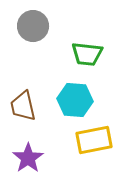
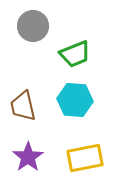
green trapezoid: moved 12 px left; rotated 28 degrees counterclockwise
yellow rectangle: moved 9 px left, 18 px down
purple star: moved 1 px up
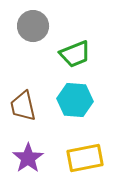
purple star: moved 1 px down
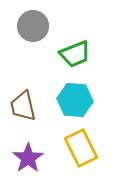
yellow rectangle: moved 4 px left, 10 px up; rotated 75 degrees clockwise
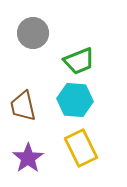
gray circle: moved 7 px down
green trapezoid: moved 4 px right, 7 px down
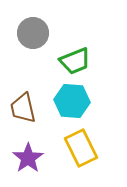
green trapezoid: moved 4 px left
cyan hexagon: moved 3 px left, 1 px down
brown trapezoid: moved 2 px down
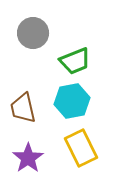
cyan hexagon: rotated 16 degrees counterclockwise
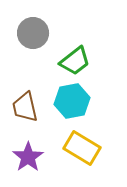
green trapezoid: rotated 16 degrees counterclockwise
brown trapezoid: moved 2 px right, 1 px up
yellow rectangle: moved 1 px right; rotated 33 degrees counterclockwise
purple star: moved 1 px up
